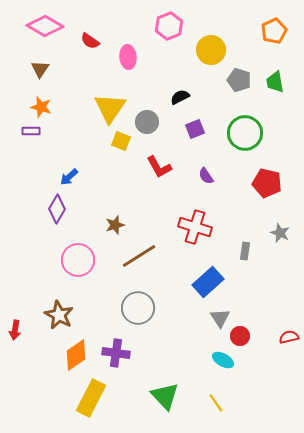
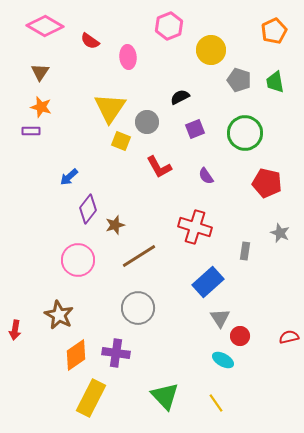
brown triangle at (40, 69): moved 3 px down
purple diamond at (57, 209): moved 31 px right; rotated 8 degrees clockwise
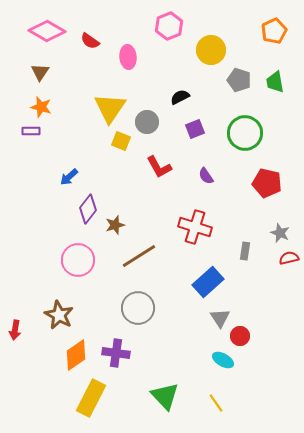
pink diamond at (45, 26): moved 2 px right, 5 px down
red semicircle at (289, 337): moved 79 px up
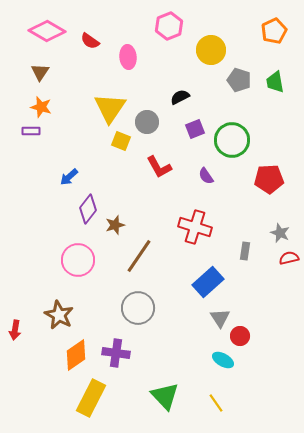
green circle at (245, 133): moved 13 px left, 7 px down
red pentagon at (267, 183): moved 2 px right, 4 px up; rotated 16 degrees counterclockwise
brown line at (139, 256): rotated 24 degrees counterclockwise
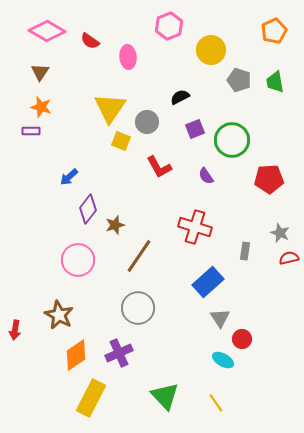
red circle at (240, 336): moved 2 px right, 3 px down
purple cross at (116, 353): moved 3 px right; rotated 32 degrees counterclockwise
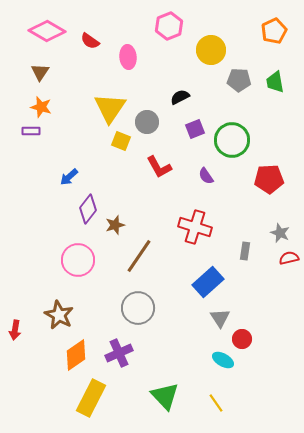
gray pentagon at (239, 80): rotated 15 degrees counterclockwise
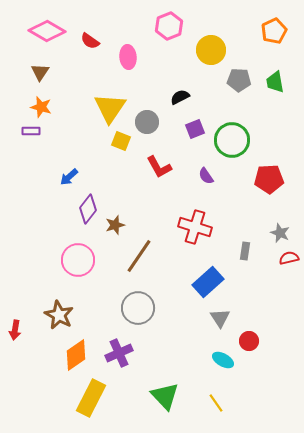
red circle at (242, 339): moved 7 px right, 2 px down
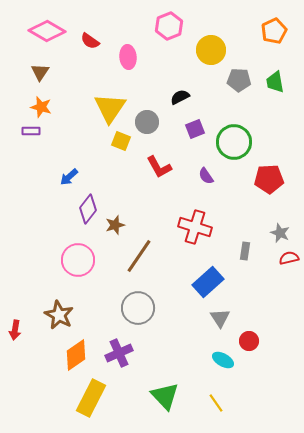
green circle at (232, 140): moved 2 px right, 2 px down
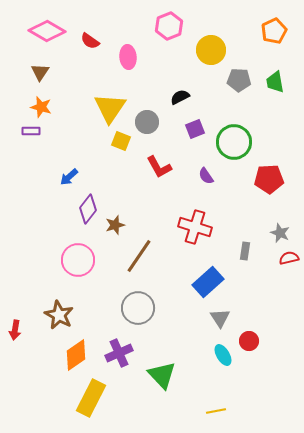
cyan ellipse at (223, 360): moved 5 px up; rotated 30 degrees clockwise
green triangle at (165, 396): moved 3 px left, 21 px up
yellow line at (216, 403): moved 8 px down; rotated 66 degrees counterclockwise
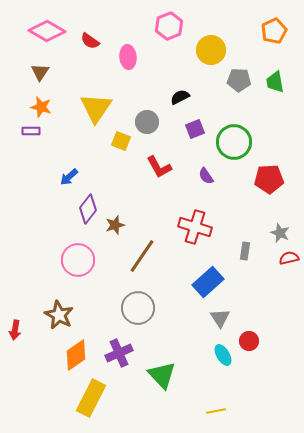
yellow triangle at (110, 108): moved 14 px left
brown line at (139, 256): moved 3 px right
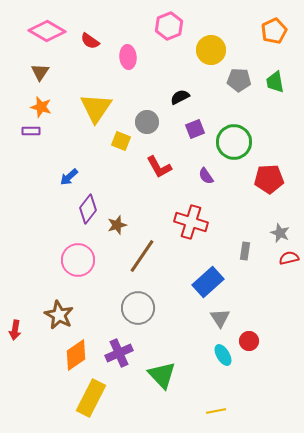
brown star at (115, 225): moved 2 px right
red cross at (195, 227): moved 4 px left, 5 px up
